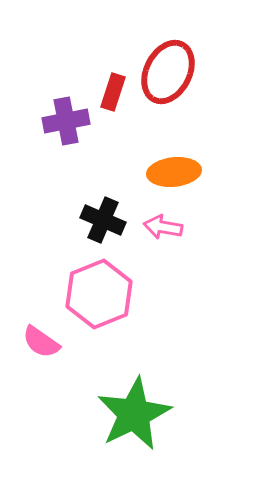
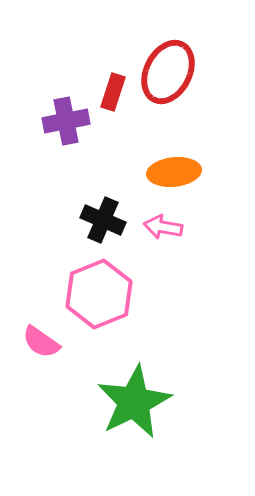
green star: moved 12 px up
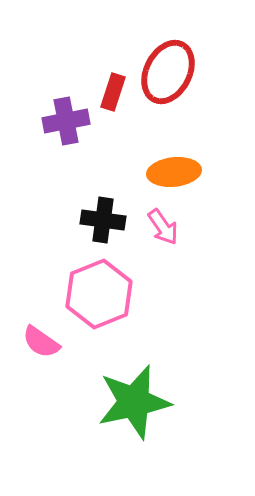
black cross: rotated 15 degrees counterclockwise
pink arrow: rotated 135 degrees counterclockwise
green star: rotated 14 degrees clockwise
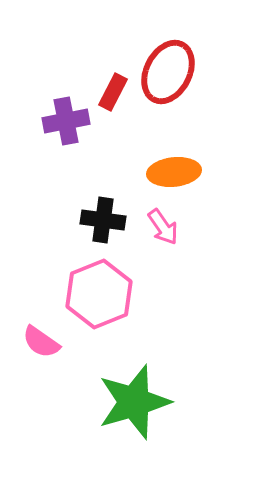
red rectangle: rotated 9 degrees clockwise
green star: rotated 4 degrees counterclockwise
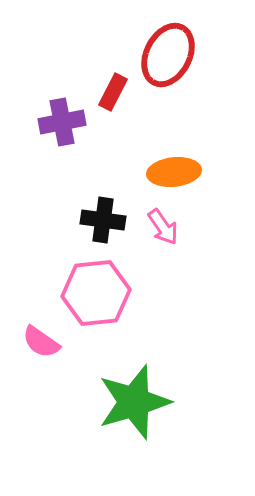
red ellipse: moved 17 px up
purple cross: moved 4 px left, 1 px down
pink hexagon: moved 3 px left, 1 px up; rotated 16 degrees clockwise
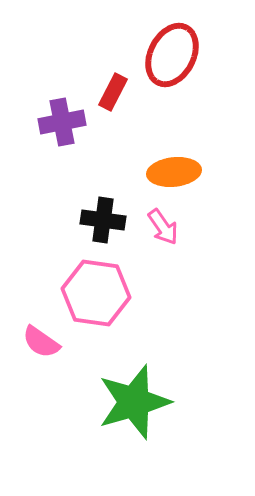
red ellipse: moved 4 px right
pink hexagon: rotated 14 degrees clockwise
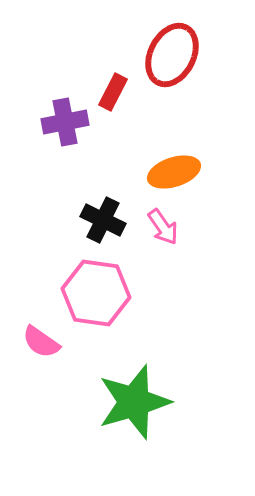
purple cross: moved 3 px right
orange ellipse: rotated 12 degrees counterclockwise
black cross: rotated 18 degrees clockwise
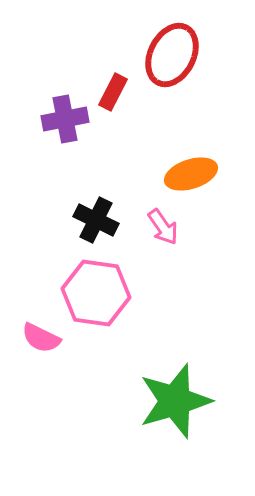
purple cross: moved 3 px up
orange ellipse: moved 17 px right, 2 px down
black cross: moved 7 px left
pink semicircle: moved 4 px up; rotated 9 degrees counterclockwise
green star: moved 41 px right, 1 px up
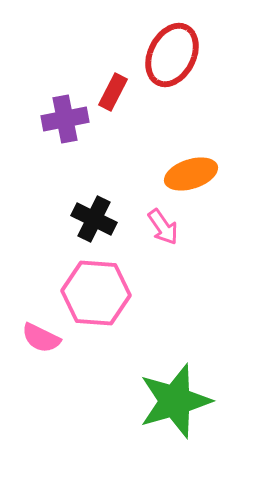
black cross: moved 2 px left, 1 px up
pink hexagon: rotated 4 degrees counterclockwise
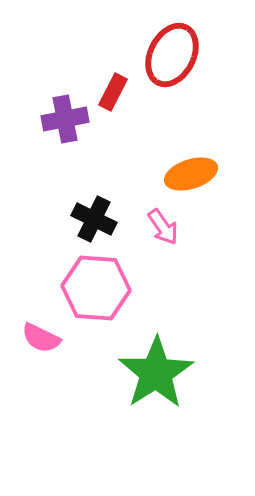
pink hexagon: moved 5 px up
green star: moved 19 px left, 28 px up; rotated 16 degrees counterclockwise
